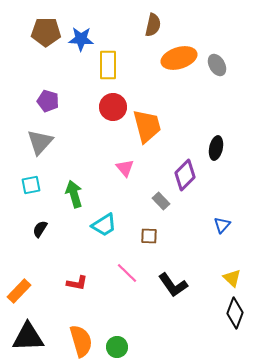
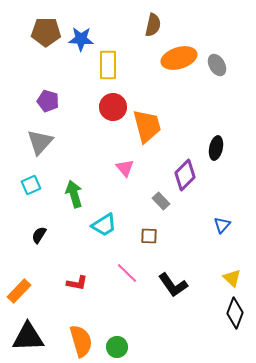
cyan square: rotated 12 degrees counterclockwise
black semicircle: moved 1 px left, 6 px down
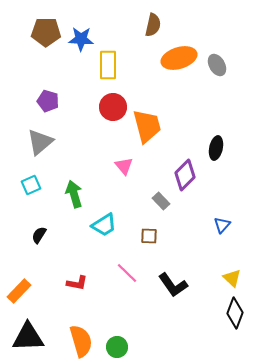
gray triangle: rotated 8 degrees clockwise
pink triangle: moved 1 px left, 2 px up
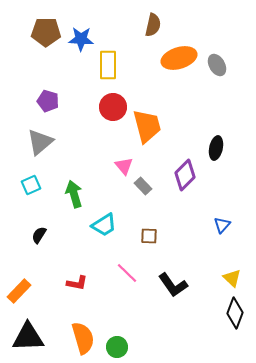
gray rectangle: moved 18 px left, 15 px up
orange semicircle: moved 2 px right, 3 px up
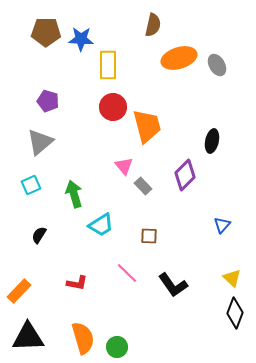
black ellipse: moved 4 px left, 7 px up
cyan trapezoid: moved 3 px left
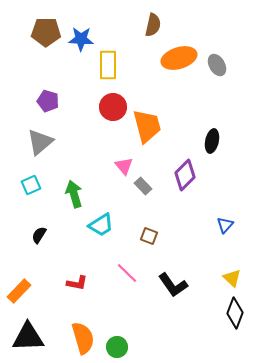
blue triangle: moved 3 px right
brown square: rotated 18 degrees clockwise
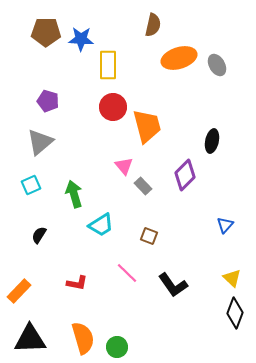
black triangle: moved 2 px right, 2 px down
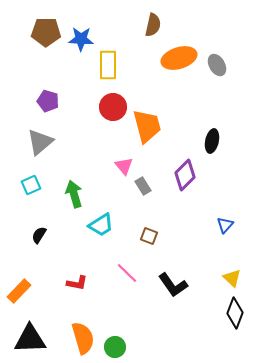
gray rectangle: rotated 12 degrees clockwise
green circle: moved 2 px left
